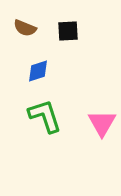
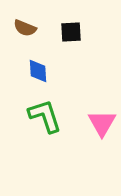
black square: moved 3 px right, 1 px down
blue diamond: rotated 75 degrees counterclockwise
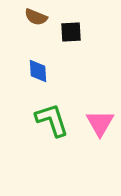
brown semicircle: moved 11 px right, 11 px up
green L-shape: moved 7 px right, 4 px down
pink triangle: moved 2 px left
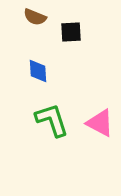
brown semicircle: moved 1 px left
pink triangle: rotated 32 degrees counterclockwise
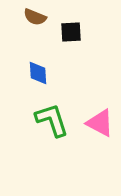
blue diamond: moved 2 px down
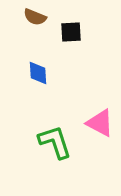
green L-shape: moved 3 px right, 22 px down
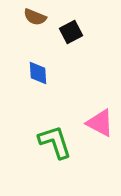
black square: rotated 25 degrees counterclockwise
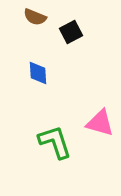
pink triangle: rotated 12 degrees counterclockwise
